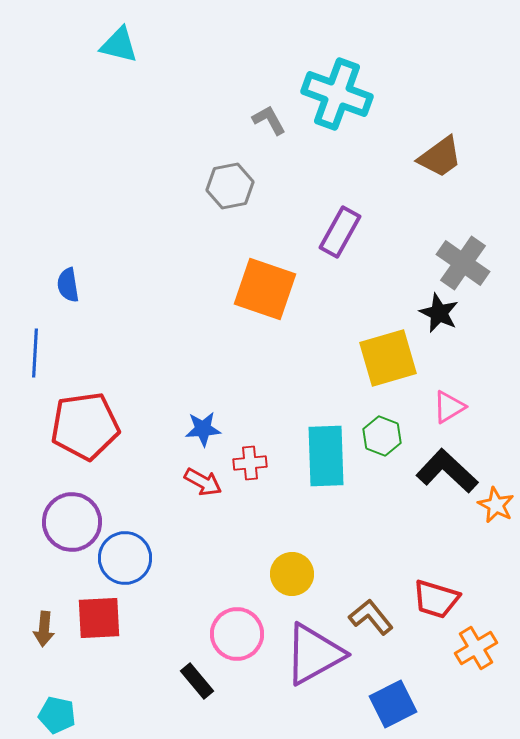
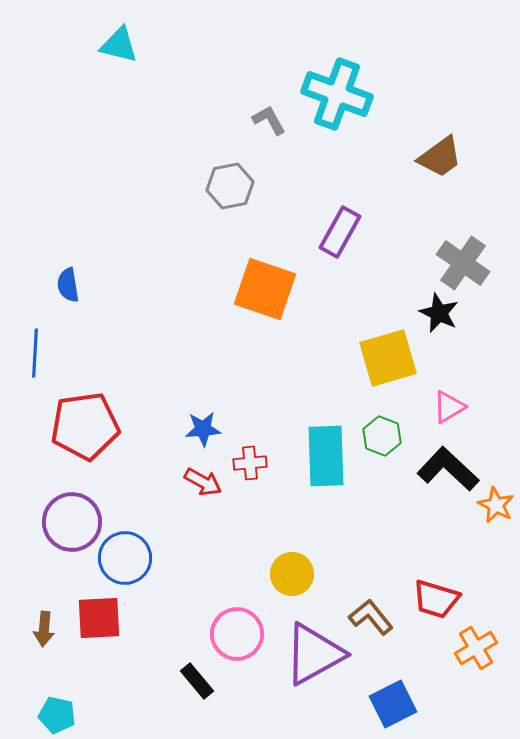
black L-shape: moved 1 px right, 2 px up
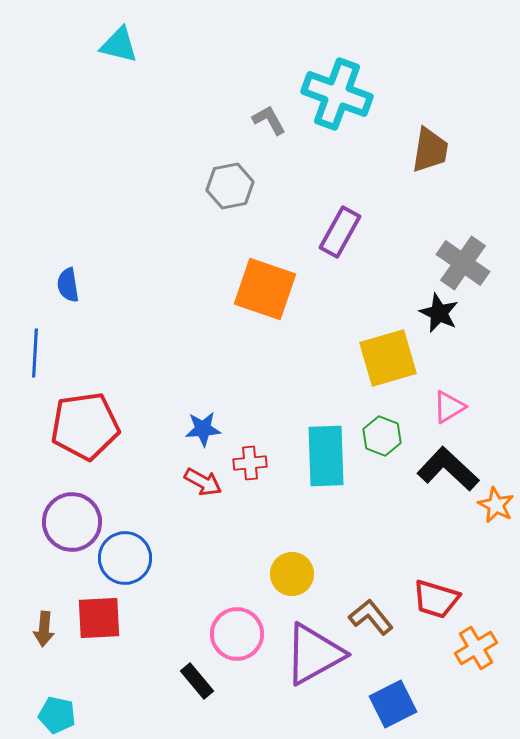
brown trapezoid: moved 10 px left, 7 px up; rotated 45 degrees counterclockwise
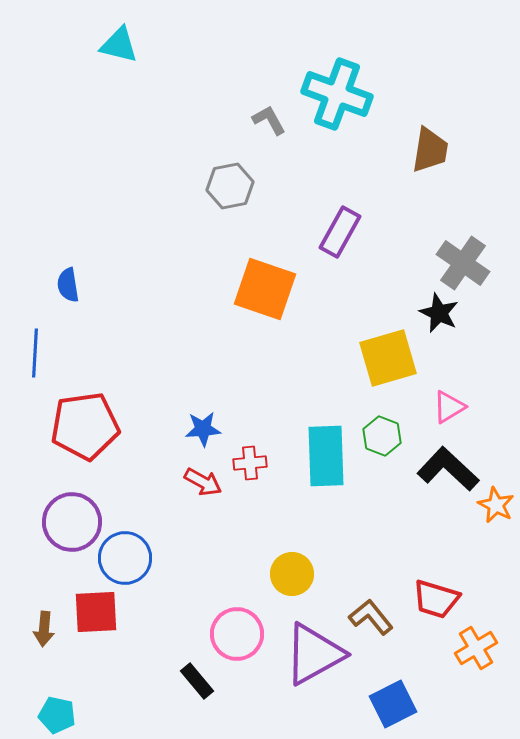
red square: moved 3 px left, 6 px up
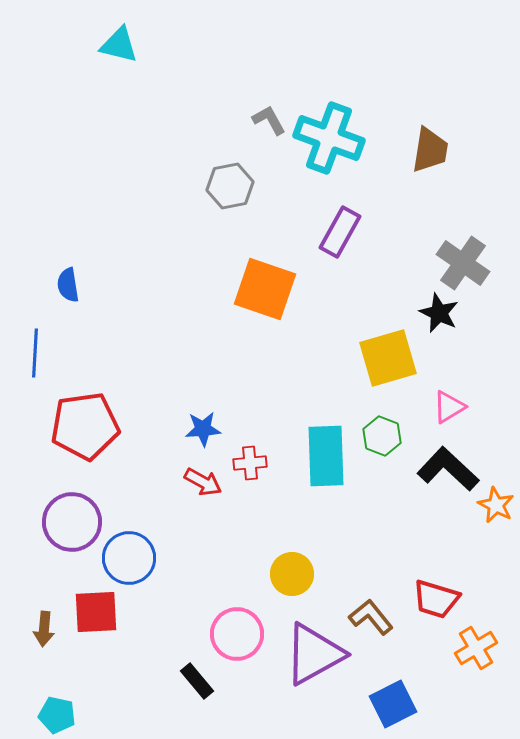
cyan cross: moved 8 px left, 44 px down
blue circle: moved 4 px right
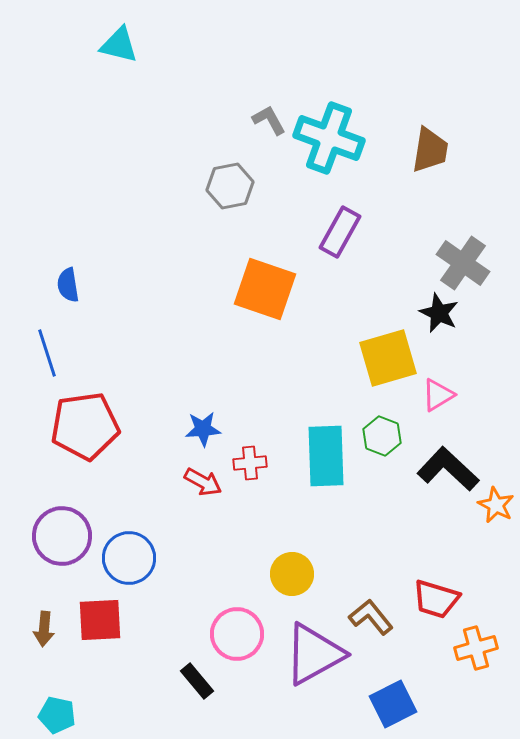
blue line: moved 12 px right; rotated 21 degrees counterclockwise
pink triangle: moved 11 px left, 12 px up
purple circle: moved 10 px left, 14 px down
red square: moved 4 px right, 8 px down
orange cross: rotated 15 degrees clockwise
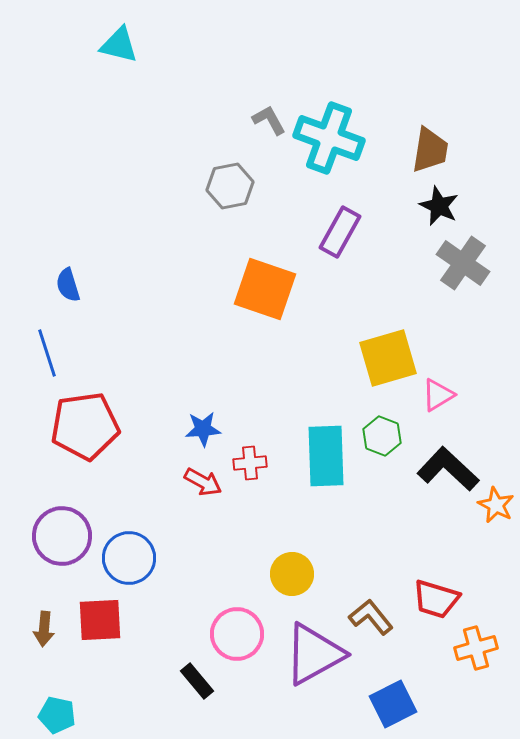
blue semicircle: rotated 8 degrees counterclockwise
black star: moved 107 px up
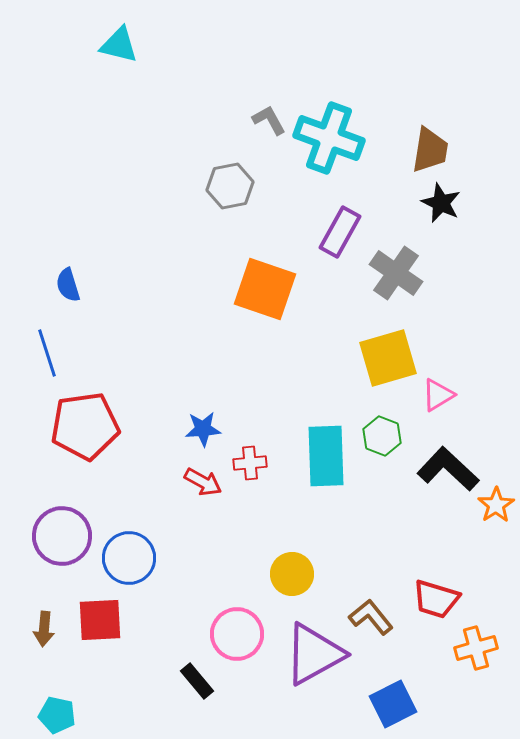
black star: moved 2 px right, 3 px up
gray cross: moved 67 px left, 10 px down
orange star: rotated 12 degrees clockwise
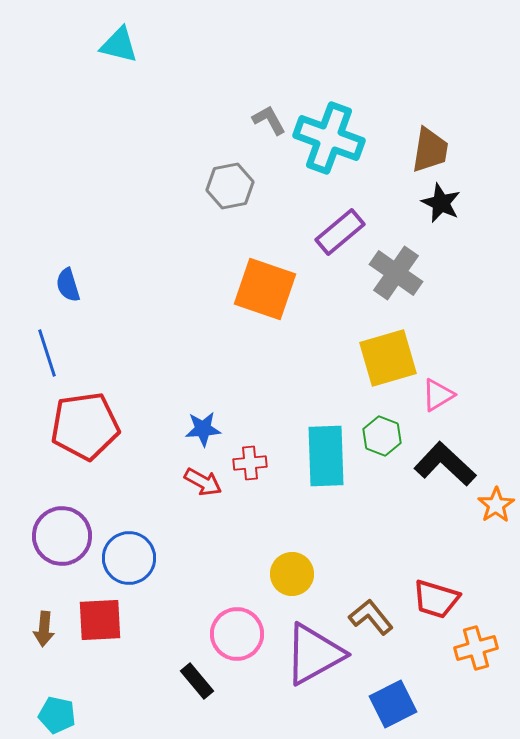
purple rectangle: rotated 21 degrees clockwise
black L-shape: moved 3 px left, 5 px up
